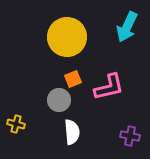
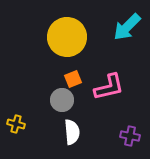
cyan arrow: rotated 20 degrees clockwise
gray circle: moved 3 px right
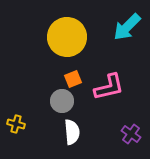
gray circle: moved 1 px down
purple cross: moved 1 px right, 2 px up; rotated 24 degrees clockwise
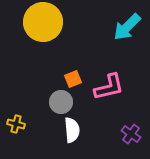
yellow circle: moved 24 px left, 15 px up
gray circle: moved 1 px left, 1 px down
white semicircle: moved 2 px up
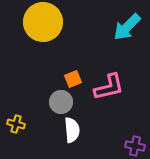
purple cross: moved 4 px right, 12 px down; rotated 24 degrees counterclockwise
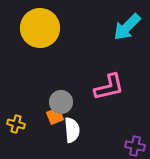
yellow circle: moved 3 px left, 6 px down
orange square: moved 18 px left, 37 px down
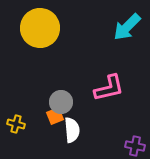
pink L-shape: moved 1 px down
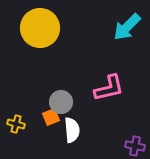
orange square: moved 4 px left, 1 px down
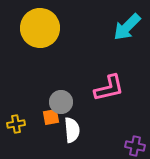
orange square: rotated 12 degrees clockwise
yellow cross: rotated 24 degrees counterclockwise
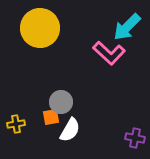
pink L-shape: moved 35 px up; rotated 56 degrees clockwise
white semicircle: moved 2 px left; rotated 35 degrees clockwise
purple cross: moved 8 px up
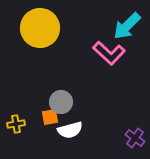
cyan arrow: moved 1 px up
orange square: moved 1 px left
white semicircle: rotated 45 degrees clockwise
purple cross: rotated 24 degrees clockwise
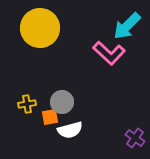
gray circle: moved 1 px right
yellow cross: moved 11 px right, 20 px up
